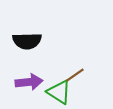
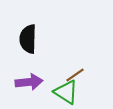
black semicircle: moved 1 px right, 2 px up; rotated 92 degrees clockwise
green triangle: moved 7 px right
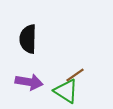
purple arrow: rotated 16 degrees clockwise
green triangle: moved 1 px up
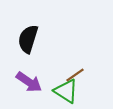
black semicircle: rotated 16 degrees clockwise
purple arrow: rotated 24 degrees clockwise
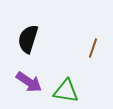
brown line: moved 18 px right, 27 px up; rotated 36 degrees counterclockwise
green triangle: rotated 24 degrees counterclockwise
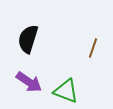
green triangle: rotated 12 degrees clockwise
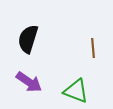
brown line: rotated 24 degrees counterclockwise
green triangle: moved 10 px right
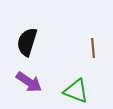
black semicircle: moved 1 px left, 3 px down
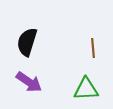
green triangle: moved 10 px right, 2 px up; rotated 24 degrees counterclockwise
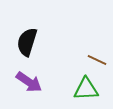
brown line: moved 4 px right, 12 px down; rotated 60 degrees counterclockwise
